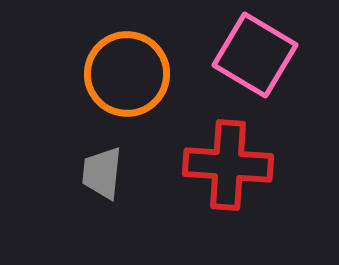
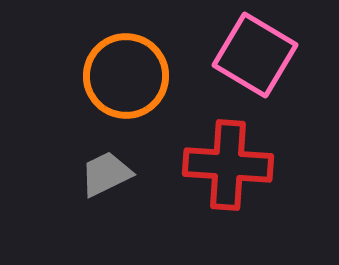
orange circle: moved 1 px left, 2 px down
gray trapezoid: moved 4 px right, 1 px down; rotated 58 degrees clockwise
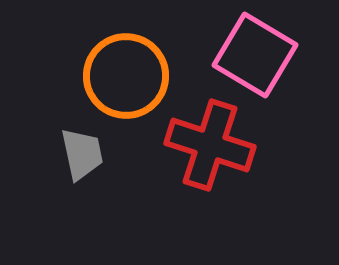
red cross: moved 18 px left, 20 px up; rotated 14 degrees clockwise
gray trapezoid: moved 24 px left, 20 px up; rotated 104 degrees clockwise
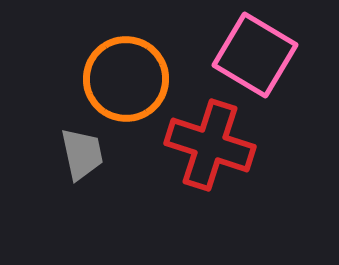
orange circle: moved 3 px down
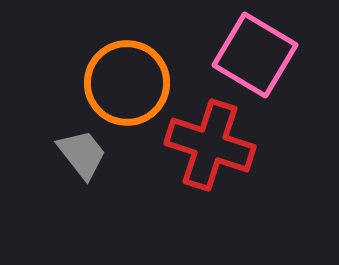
orange circle: moved 1 px right, 4 px down
gray trapezoid: rotated 26 degrees counterclockwise
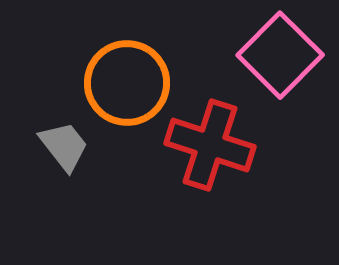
pink square: moved 25 px right; rotated 14 degrees clockwise
gray trapezoid: moved 18 px left, 8 px up
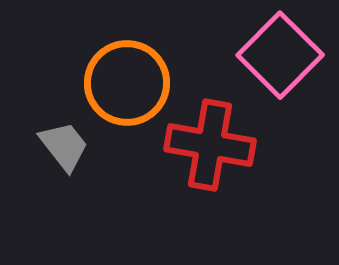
red cross: rotated 8 degrees counterclockwise
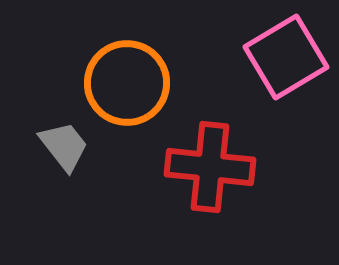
pink square: moved 6 px right, 2 px down; rotated 14 degrees clockwise
red cross: moved 22 px down; rotated 4 degrees counterclockwise
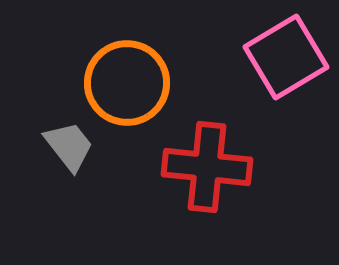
gray trapezoid: moved 5 px right
red cross: moved 3 px left
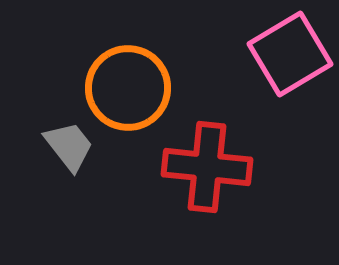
pink square: moved 4 px right, 3 px up
orange circle: moved 1 px right, 5 px down
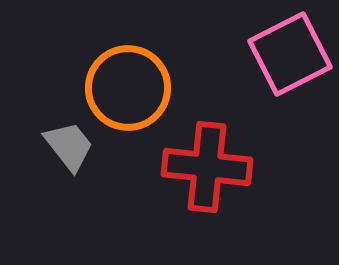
pink square: rotated 4 degrees clockwise
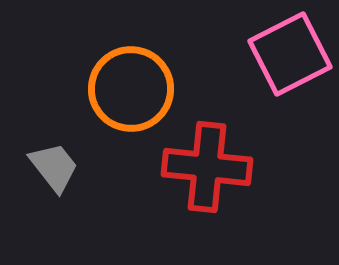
orange circle: moved 3 px right, 1 px down
gray trapezoid: moved 15 px left, 21 px down
